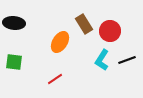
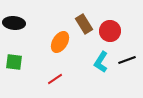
cyan L-shape: moved 1 px left, 2 px down
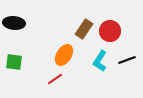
brown rectangle: moved 5 px down; rotated 66 degrees clockwise
orange ellipse: moved 4 px right, 13 px down
cyan L-shape: moved 1 px left, 1 px up
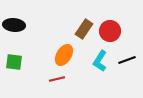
black ellipse: moved 2 px down
red line: moved 2 px right; rotated 21 degrees clockwise
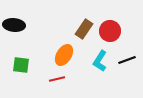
green square: moved 7 px right, 3 px down
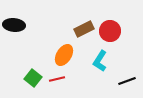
brown rectangle: rotated 30 degrees clockwise
black line: moved 21 px down
green square: moved 12 px right, 13 px down; rotated 30 degrees clockwise
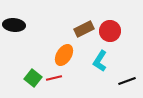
red line: moved 3 px left, 1 px up
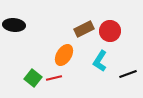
black line: moved 1 px right, 7 px up
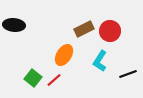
red line: moved 2 px down; rotated 28 degrees counterclockwise
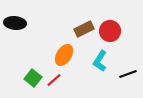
black ellipse: moved 1 px right, 2 px up
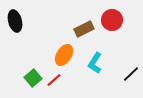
black ellipse: moved 2 px up; rotated 70 degrees clockwise
red circle: moved 2 px right, 11 px up
cyan L-shape: moved 5 px left, 2 px down
black line: moved 3 px right; rotated 24 degrees counterclockwise
green square: rotated 12 degrees clockwise
